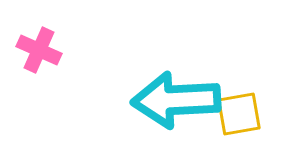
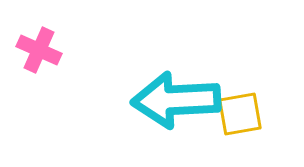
yellow square: moved 1 px right
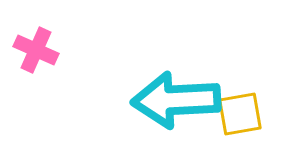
pink cross: moved 3 px left
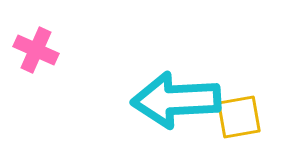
yellow square: moved 1 px left, 3 px down
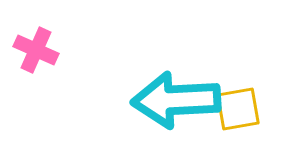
yellow square: moved 1 px left, 8 px up
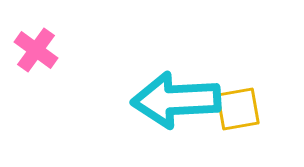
pink cross: rotated 12 degrees clockwise
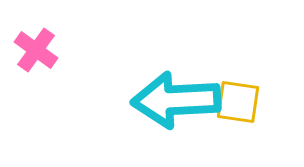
yellow square: moved 7 px up; rotated 18 degrees clockwise
